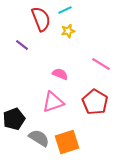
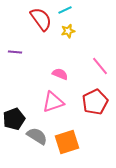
red semicircle: rotated 15 degrees counterclockwise
purple line: moved 7 px left, 7 px down; rotated 32 degrees counterclockwise
pink line: moved 1 px left, 2 px down; rotated 18 degrees clockwise
red pentagon: rotated 15 degrees clockwise
gray semicircle: moved 2 px left, 2 px up
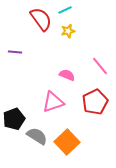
pink semicircle: moved 7 px right, 1 px down
orange square: rotated 25 degrees counterclockwise
